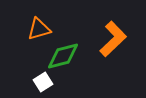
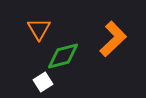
orange triangle: rotated 45 degrees counterclockwise
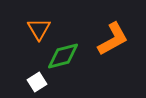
orange L-shape: rotated 15 degrees clockwise
white square: moved 6 px left
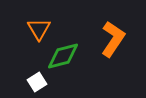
orange L-shape: rotated 27 degrees counterclockwise
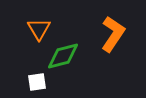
orange L-shape: moved 5 px up
white square: rotated 24 degrees clockwise
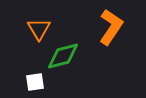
orange L-shape: moved 2 px left, 7 px up
white square: moved 2 px left
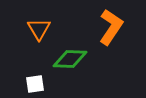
green diamond: moved 7 px right, 3 px down; rotated 16 degrees clockwise
white square: moved 2 px down
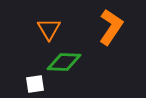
orange triangle: moved 10 px right
green diamond: moved 6 px left, 3 px down
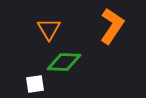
orange L-shape: moved 1 px right, 1 px up
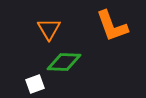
orange L-shape: rotated 126 degrees clockwise
white square: rotated 12 degrees counterclockwise
